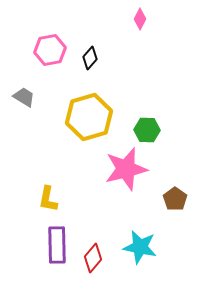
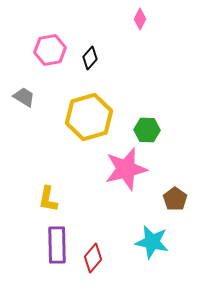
cyan star: moved 12 px right, 5 px up
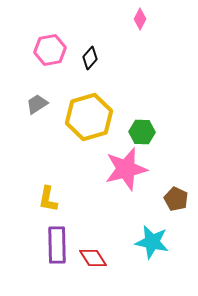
gray trapezoid: moved 13 px right, 7 px down; rotated 65 degrees counterclockwise
green hexagon: moved 5 px left, 2 px down
brown pentagon: moved 1 px right; rotated 10 degrees counterclockwise
red diamond: rotated 72 degrees counterclockwise
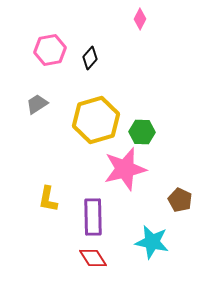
yellow hexagon: moved 7 px right, 3 px down
pink star: moved 1 px left
brown pentagon: moved 4 px right, 1 px down
purple rectangle: moved 36 px right, 28 px up
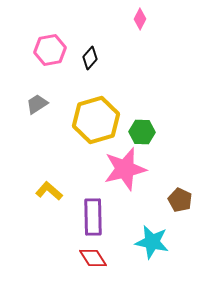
yellow L-shape: moved 1 px right, 8 px up; rotated 120 degrees clockwise
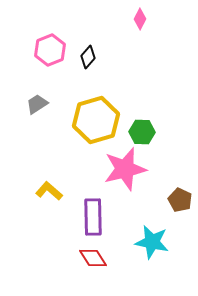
pink hexagon: rotated 12 degrees counterclockwise
black diamond: moved 2 px left, 1 px up
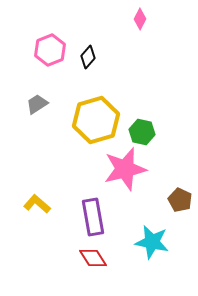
green hexagon: rotated 10 degrees clockwise
yellow L-shape: moved 12 px left, 13 px down
purple rectangle: rotated 9 degrees counterclockwise
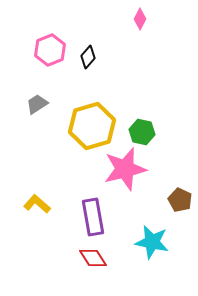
yellow hexagon: moved 4 px left, 6 px down
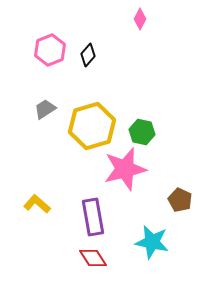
black diamond: moved 2 px up
gray trapezoid: moved 8 px right, 5 px down
